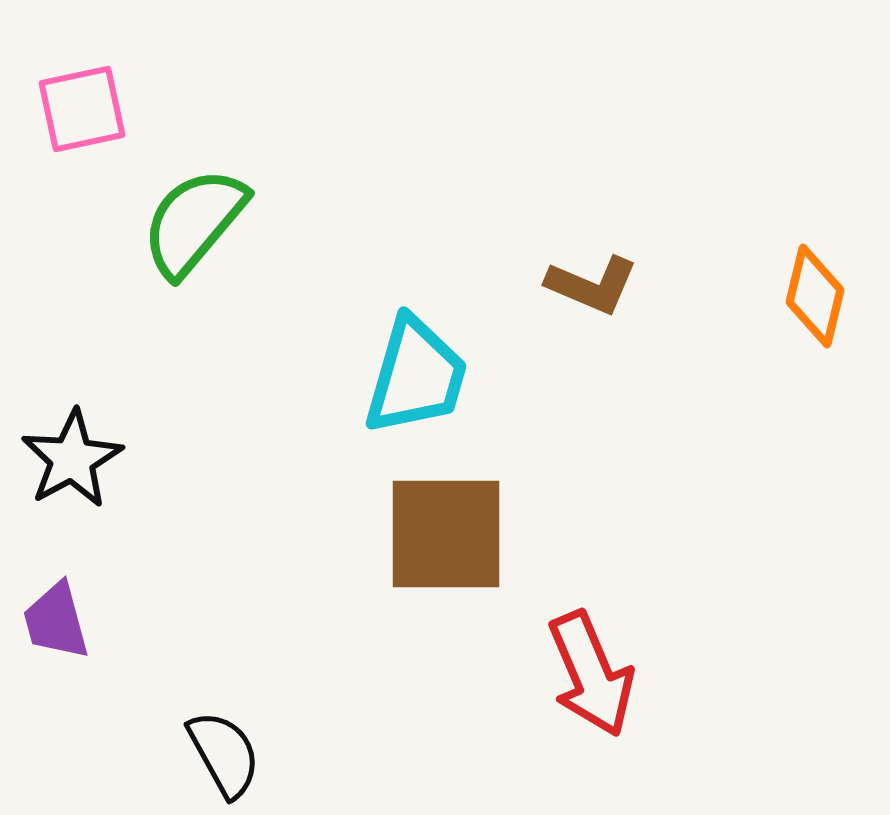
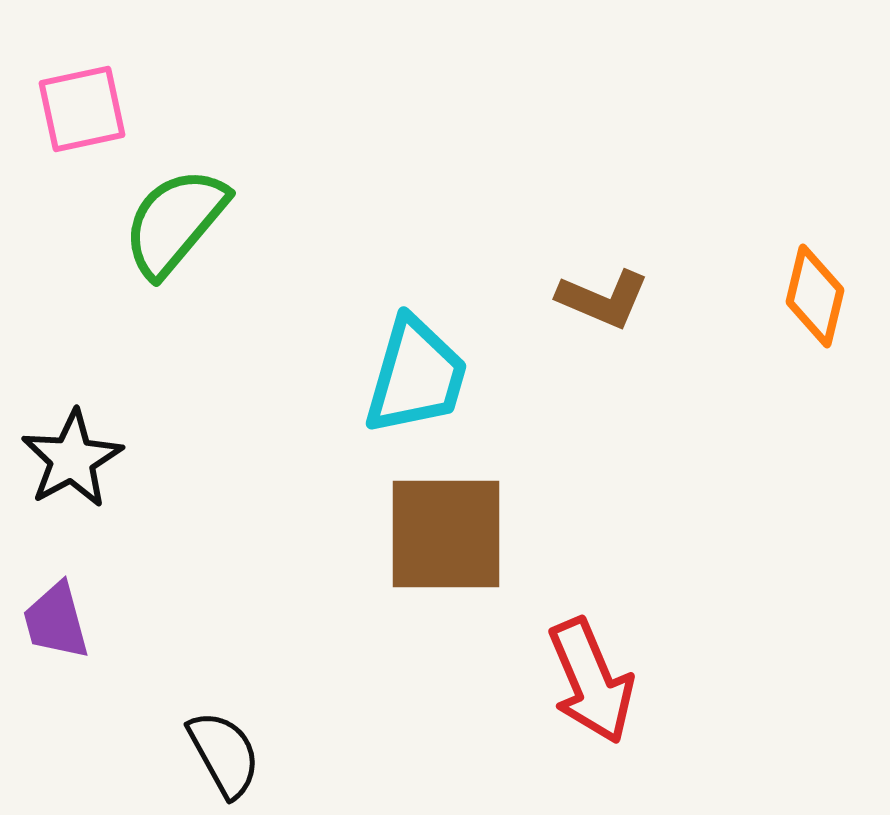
green semicircle: moved 19 px left
brown L-shape: moved 11 px right, 14 px down
red arrow: moved 7 px down
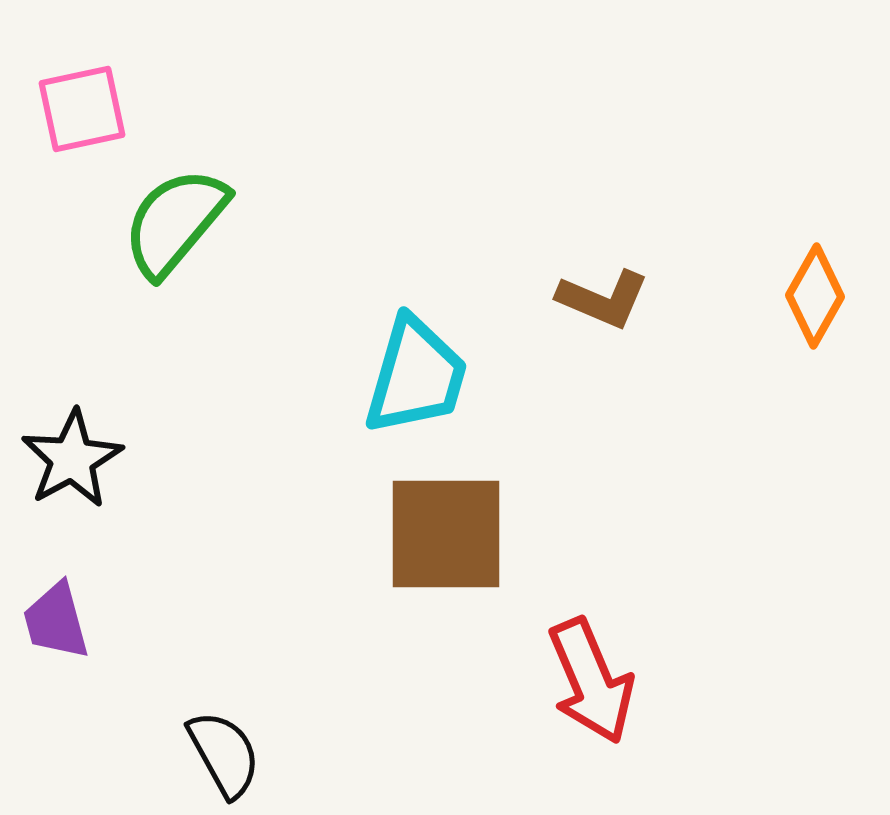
orange diamond: rotated 16 degrees clockwise
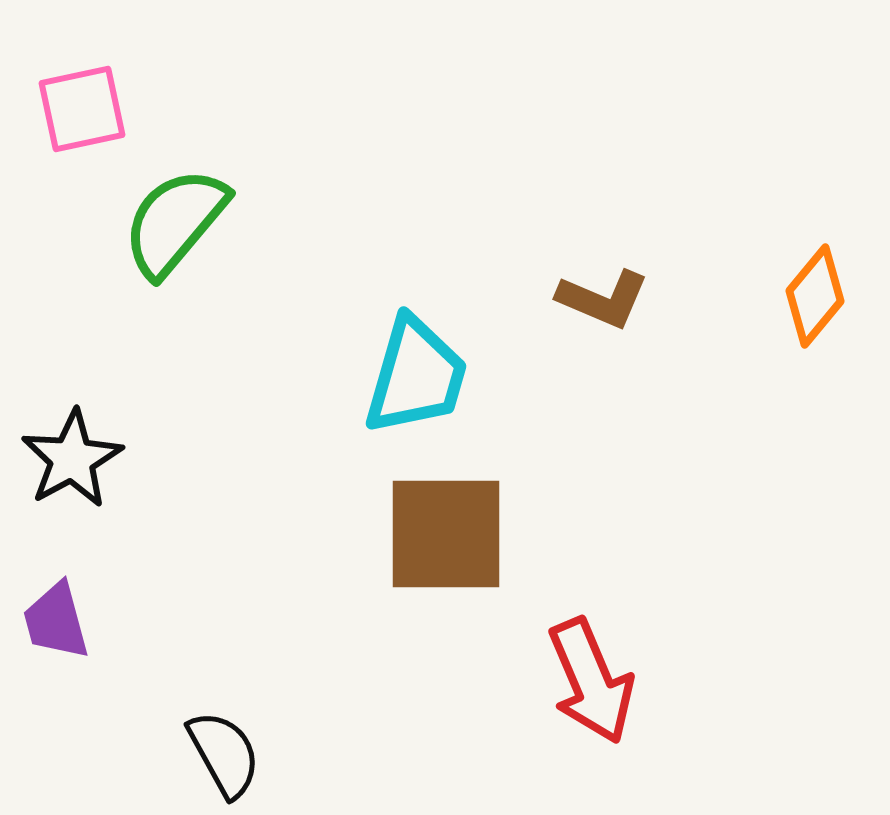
orange diamond: rotated 10 degrees clockwise
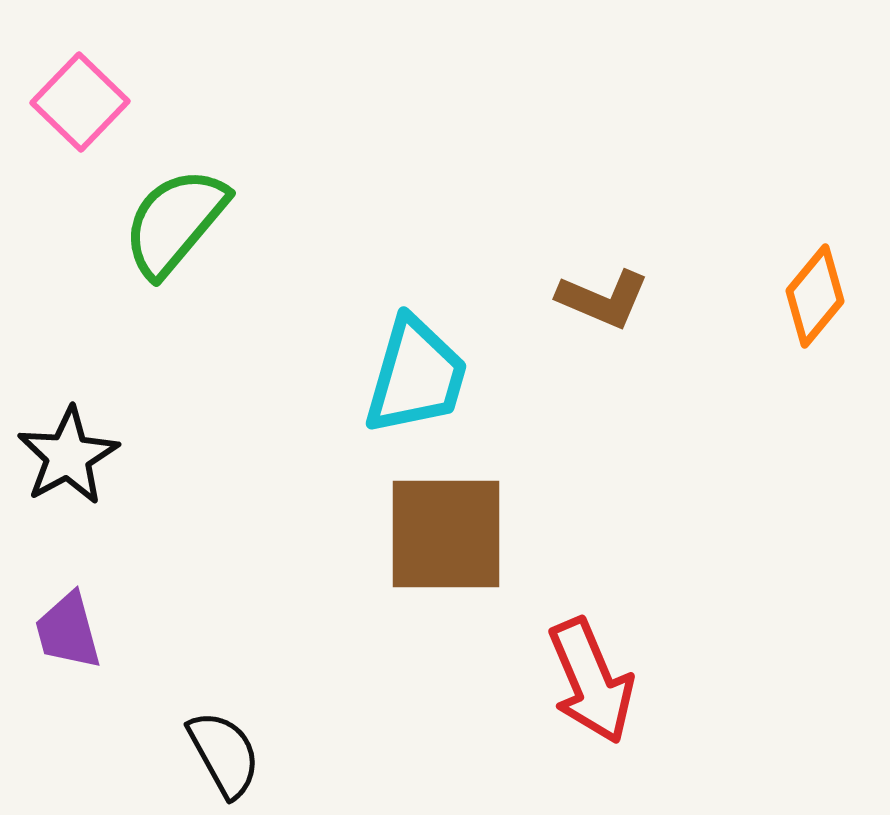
pink square: moved 2 px left, 7 px up; rotated 34 degrees counterclockwise
black star: moved 4 px left, 3 px up
purple trapezoid: moved 12 px right, 10 px down
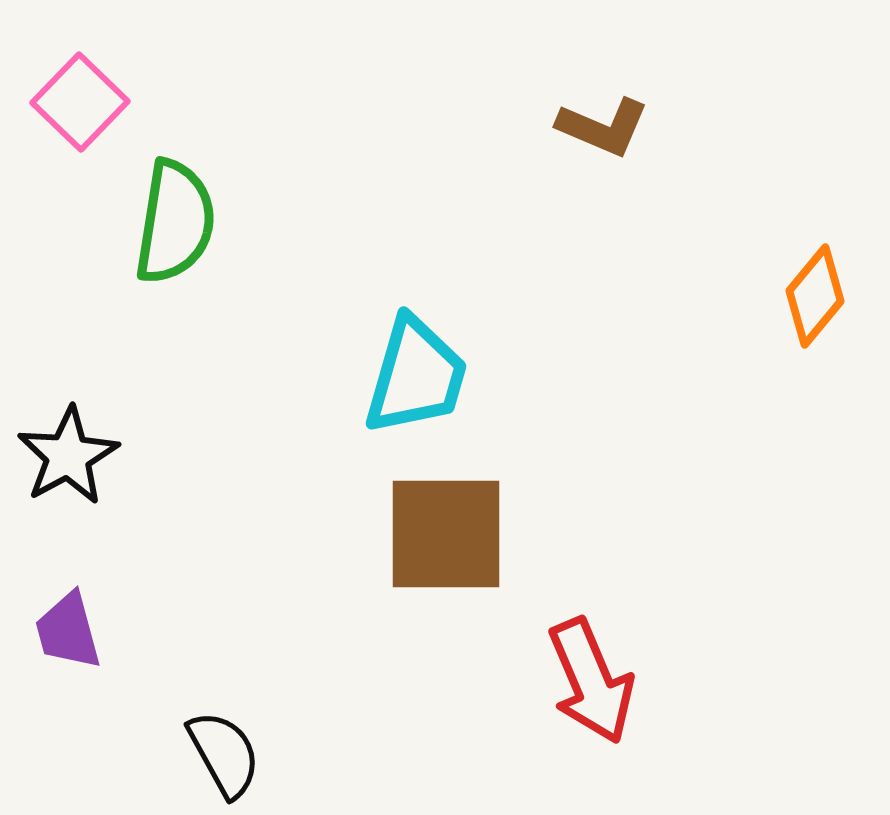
green semicircle: rotated 149 degrees clockwise
brown L-shape: moved 172 px up
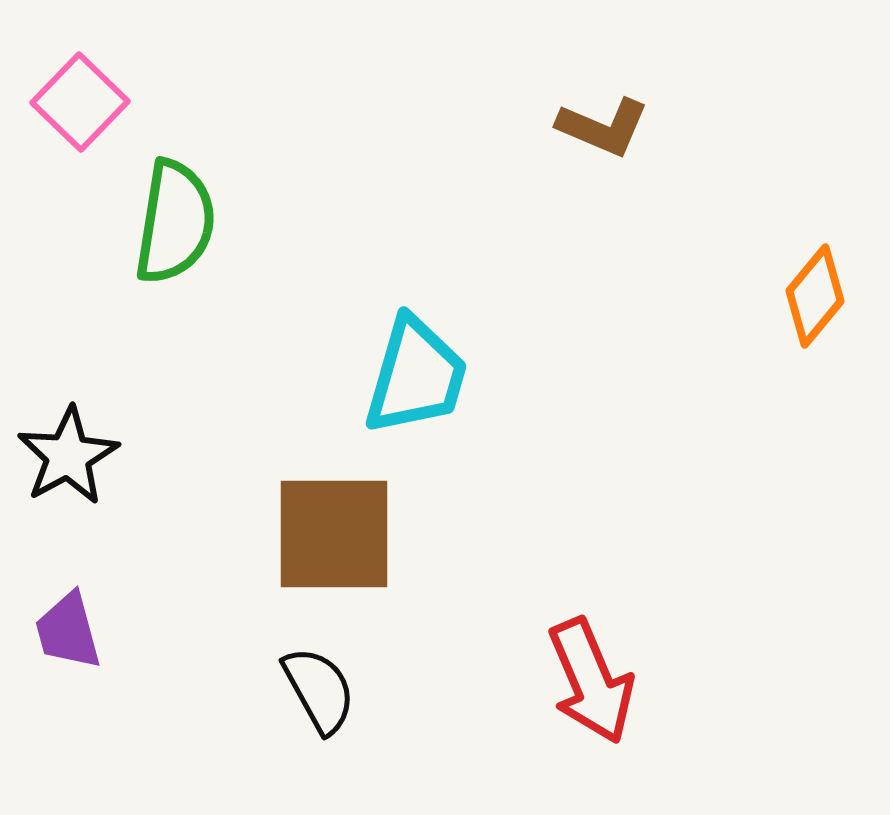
brown square: moved 112 px left
black semicircle: moved 95 px right, 64 px up
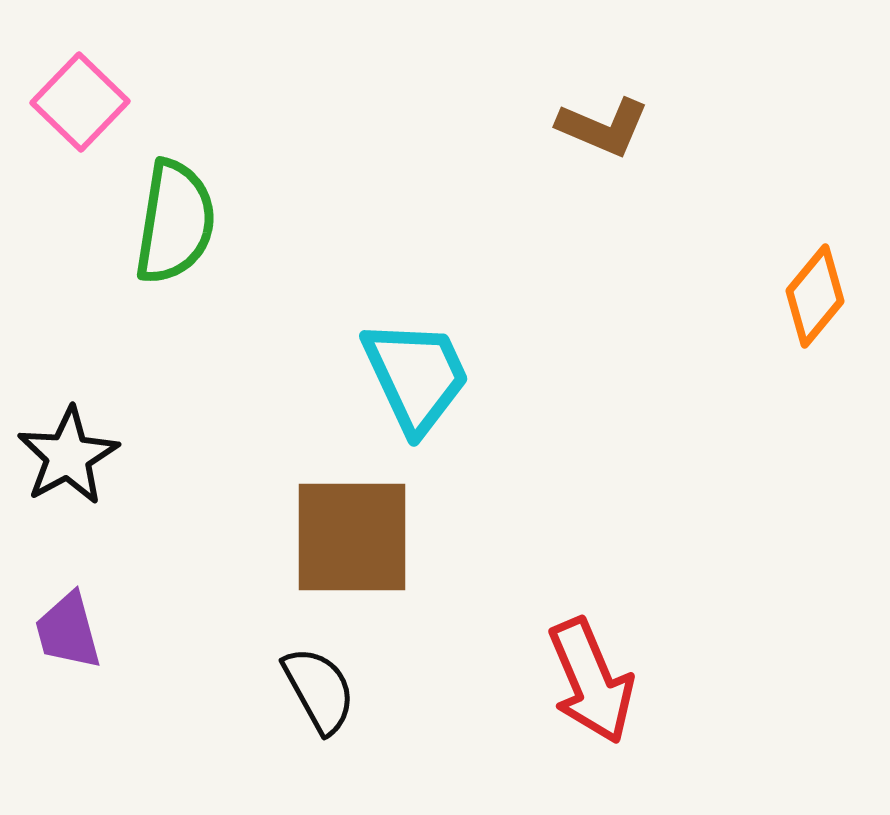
cyan trapezoid: rotated 41 degrees counterclockwise
brown square: moved 18 px right, 3 px down
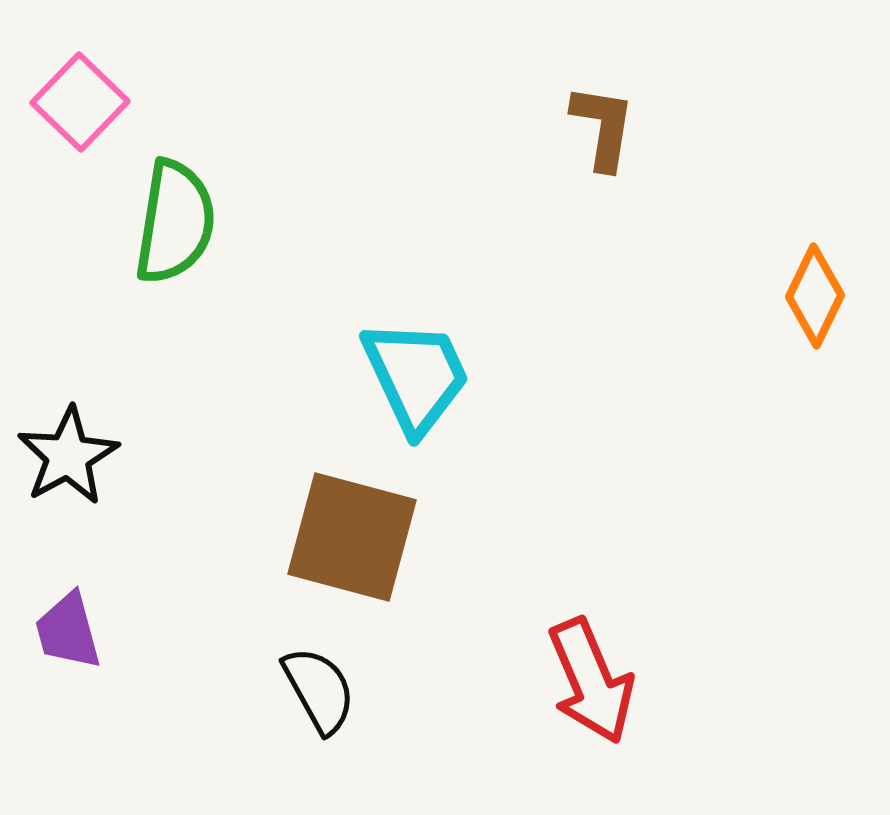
brown L-shape: rotated 104 degrees counterclockwise
orange diamond: rotated 14 degrees counterclockwise
brown square: rotated 15 degrees clockwise
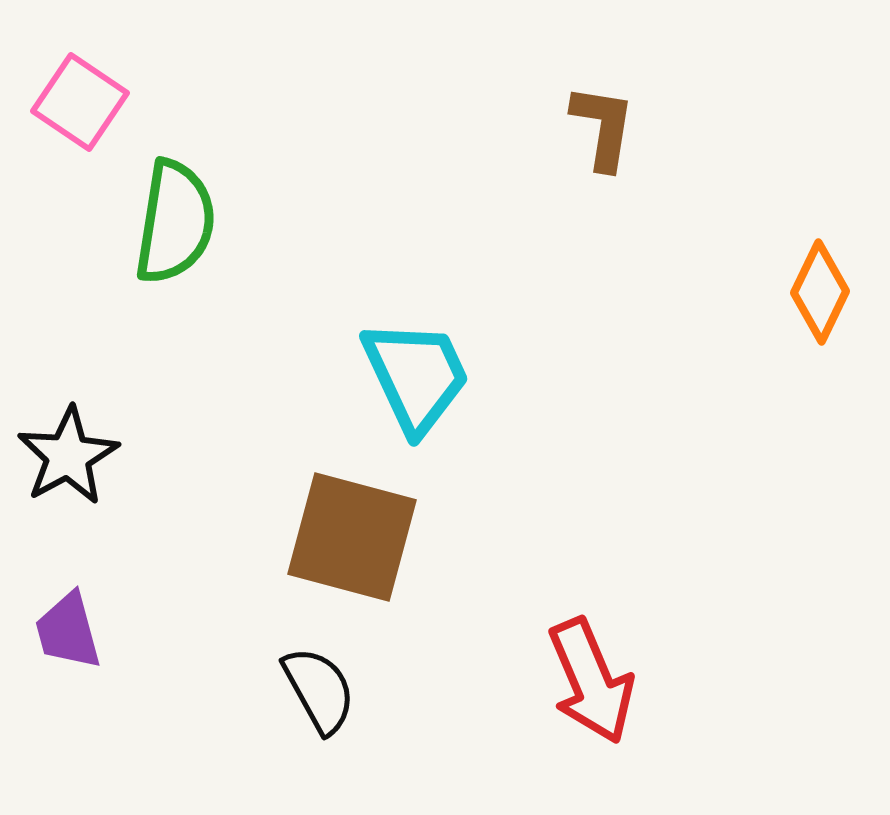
pink square: rotated 10 degrees counterclockwise
orange diamond: moved 5 px right, 4 px up
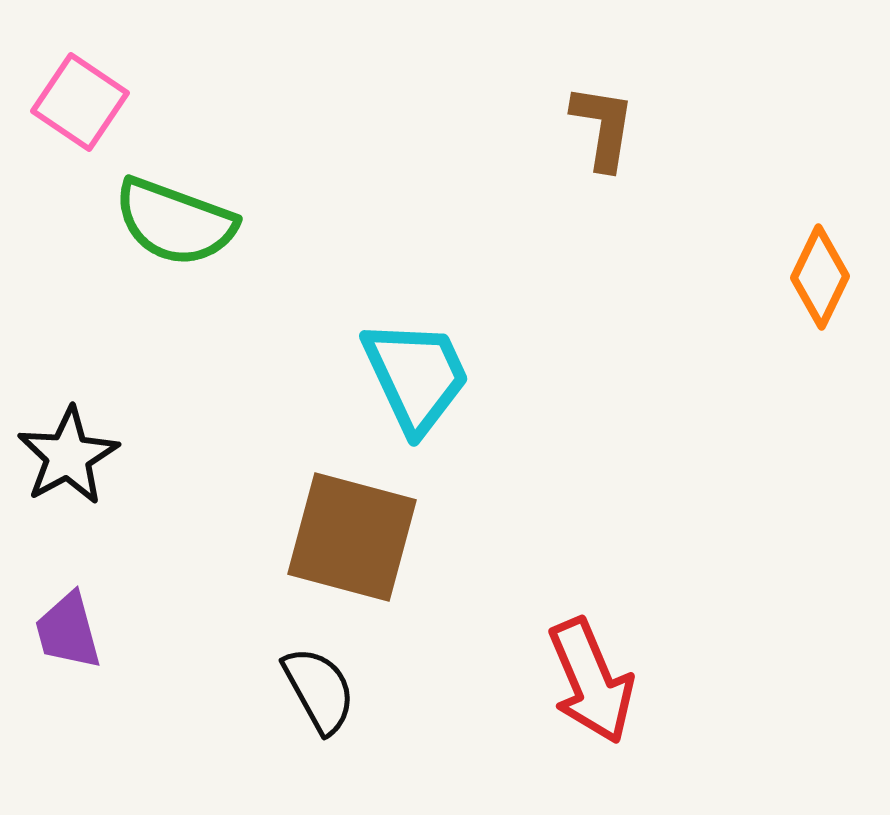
green semicircle: rotated 101 degrees clockwise
orange diamond: moved 15 px up
